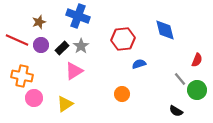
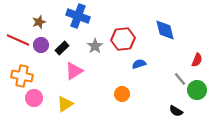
red line: moved 1 px right
gray star: moved 14 px right
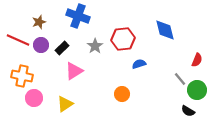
black semicircle: moved 12 px right
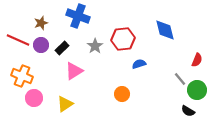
brown star: moved 2 px right, 1 px down
orange cross: rotated 10 degrees clockwise
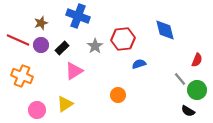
orange circle: moved 4 px left, 1 px down
pink circle: moved 3 px right, 12 px down
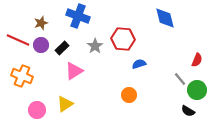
blue diamond: moved 12 px up
red hexagon: rotated 10 degrees clockwise
orange circle: moved 11 px right
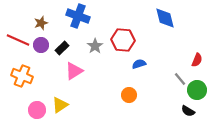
red hexagon: moved 1 px down
yellow triangle: moved 5 px left, 1 px down
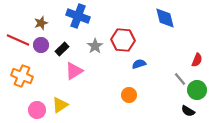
black rectangle: moved 1 px down
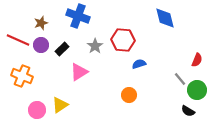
pink triangle: moved 5 px right, 1 px down
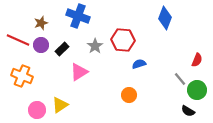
blue diamond: rotated 35 degrees clockwise
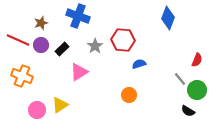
blue diamond: moved 3 px right
